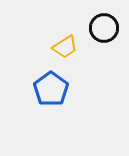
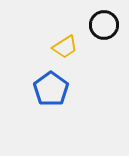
black circle: moved 3 px up
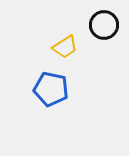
blue pentagon: rotated 24 degrees counterclockwise
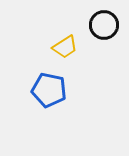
blue pentagon: moved 2 px left, 1 px down
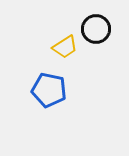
black circle: moved 8 px left, 4 px down
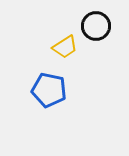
black circle: moved 3 px up
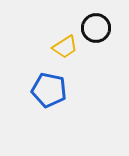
black circle: moved 2 px down
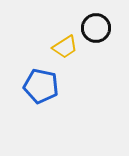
blue pentagon: moved 8 px left, 4 px up
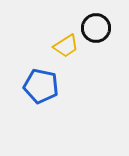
yellow trapezoid: moved 1 px right, 1 px up
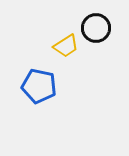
blue pentagon: moved 2 px left
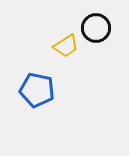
blue pentagon: moved 2 px left, 4 px down
